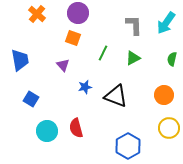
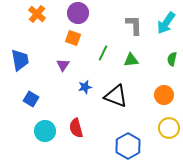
green triangle: moved 2 px left, 2 px down; rotated 21 degrees clockwise
purple triangle: rotated 16 degrees clockwise
cyan circle: moved 2 px left
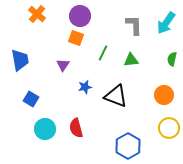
purple circle: moved 2 px right, 3 px down
orange square: moved 3 px right
cyan circle: moved 2 px up
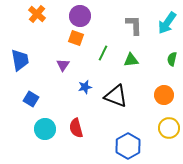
cyan arrow: moved 1 px right
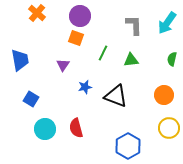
orange cross: moved 1 px up
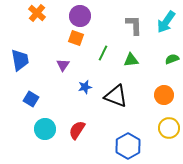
cyan arrow: moved 1 px left, 1 px up
green semicircle: rotated 56 degrees clockwise
red semicircle: moved 1 px right, 2 px down; rotated 48 degrees clockwise
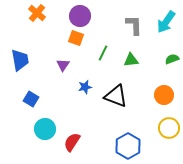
red semicircle: moved 5 px left, 12 px down
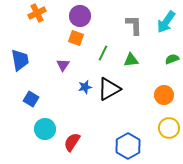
orange cross: rotated 24 degrees clockwise
black triangle: moved 7 px left, 7 px up; rotated 50 degrees counterclockwise
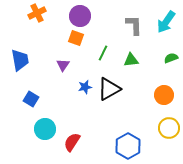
green semicircle: moved 1 px left, 1 px up
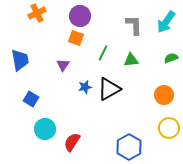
blue hexagon: moved 1 px right, 1 px down
